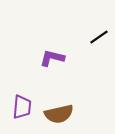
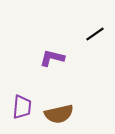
black line: moved 4 px left, 3 px up
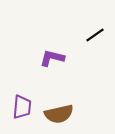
black line: moved 1 px down
